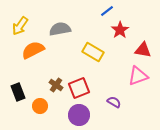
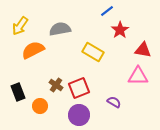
pink triangle: rotated 20 degrees clockwise
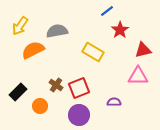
gray semicircle: moved 3 px left, 2 px down
red triangle: rotated 24 degrees counterclockwise
black rectangle: rotated 66 degrees clockwise
purple semicircle: rotated 32 degrees counterclockwise
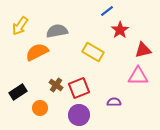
orange semicircle: moved 4 px right, 2 px down
black rectangle: rotated 12 degrees clockwise
orange circle: moved 2 px down
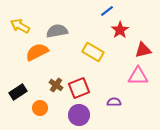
yellow arrow: rotated 84 degrees clockwise
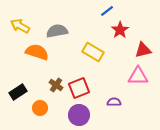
orange semicircle: rotated 45 degrees clockwise
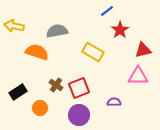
yellow arrow: moved 6 px left; rotated 18 degrees counterclockwise
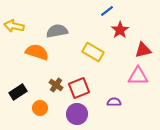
purple circle: moved 2 px left, 1 px up
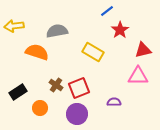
yellow arrow: rotated 18 degrees counterclockwise
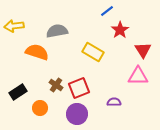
red triangle: rotated 48 degrees counterclockwise
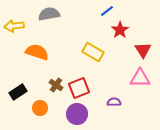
gray semicircle: moved 8 px left, 17 px up
pink triangle: moved 2 px right, 2 px down
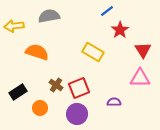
gray semicircle: moved 2 px down
